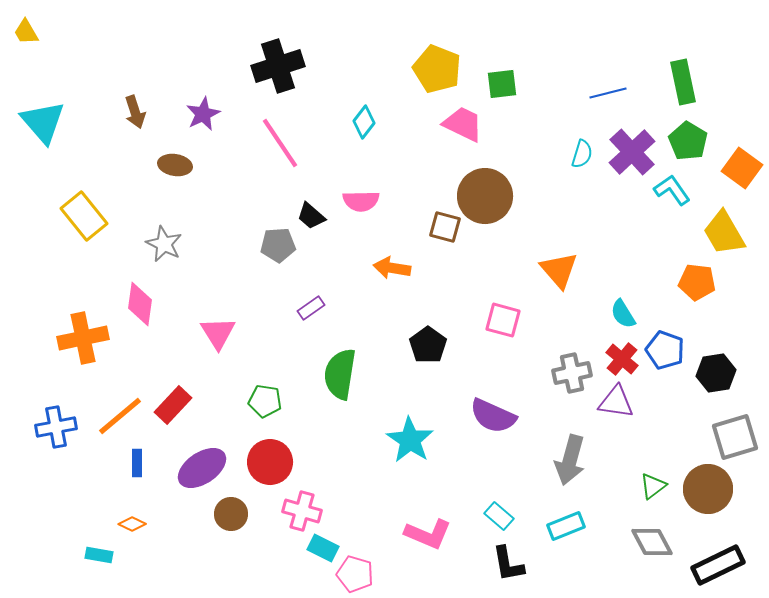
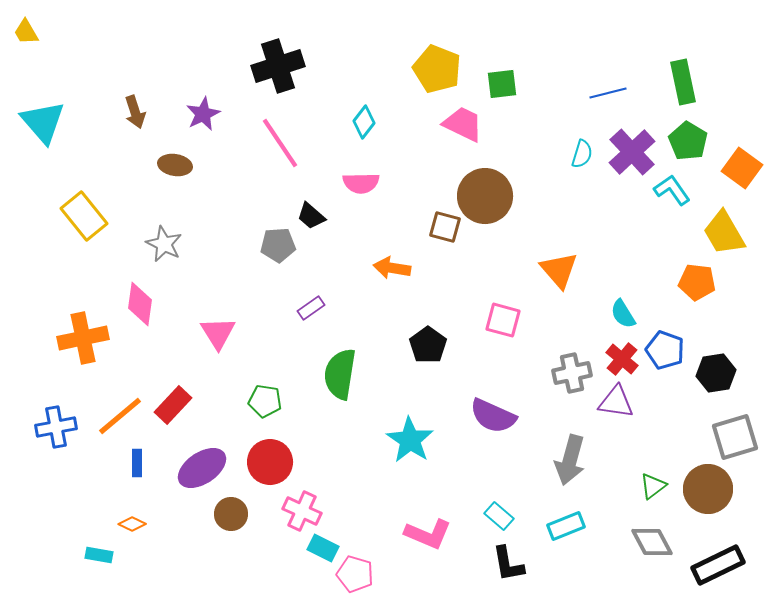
pink semicircle at (361, 201): moved 18 px up
pink cross at (302, 511): rotated 9 degrees clockwise
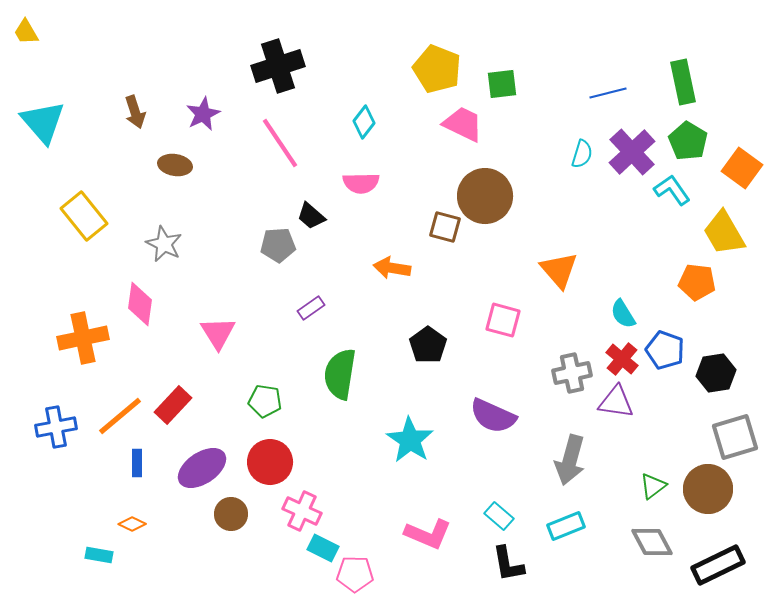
pink pentagon at (355, 574): rotated 15 degrees counterclockwise
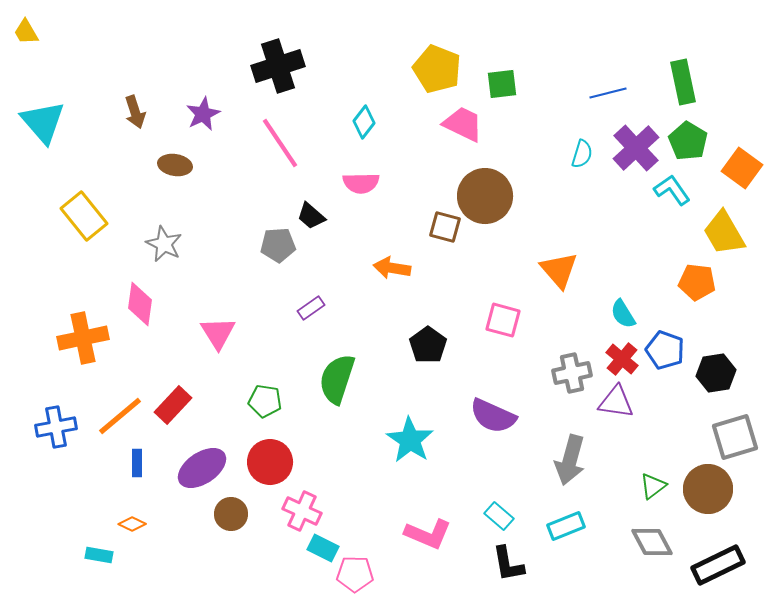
purple cross at (632, 152): moved 4 px right, 4 px up
green semicircle at (340, 374): moved 3 px left, 5 px down; rotated 9 degrees clockwise
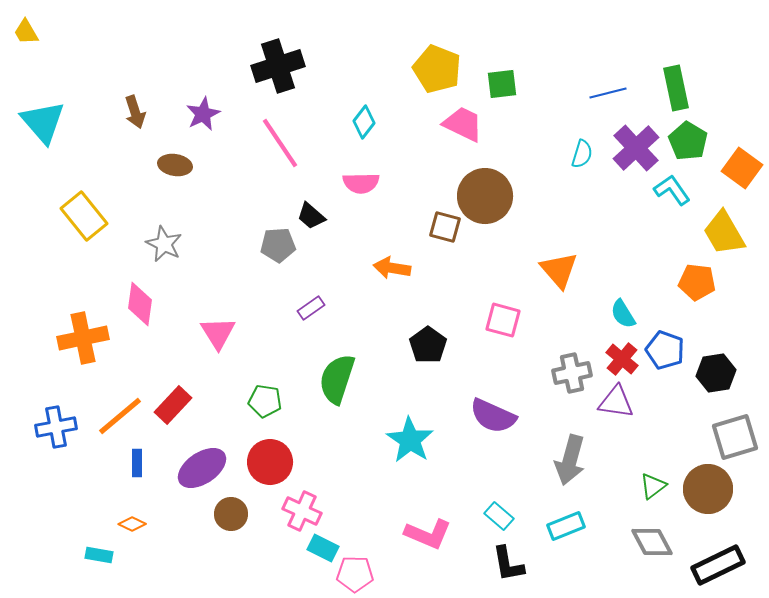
green rectangle at (683, 82): moved 7 px left, 6 px down
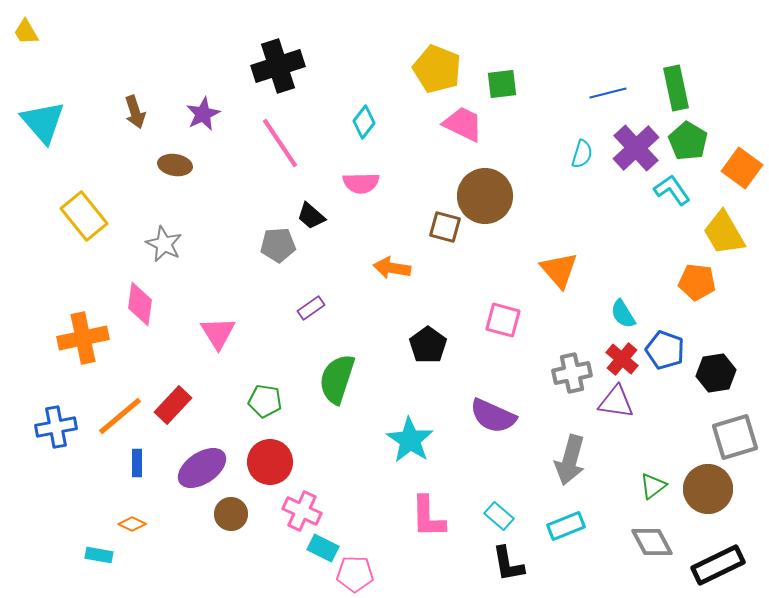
pink L-shape at (428, 534): moved 17 px up; rotated 66 degrees clockwise
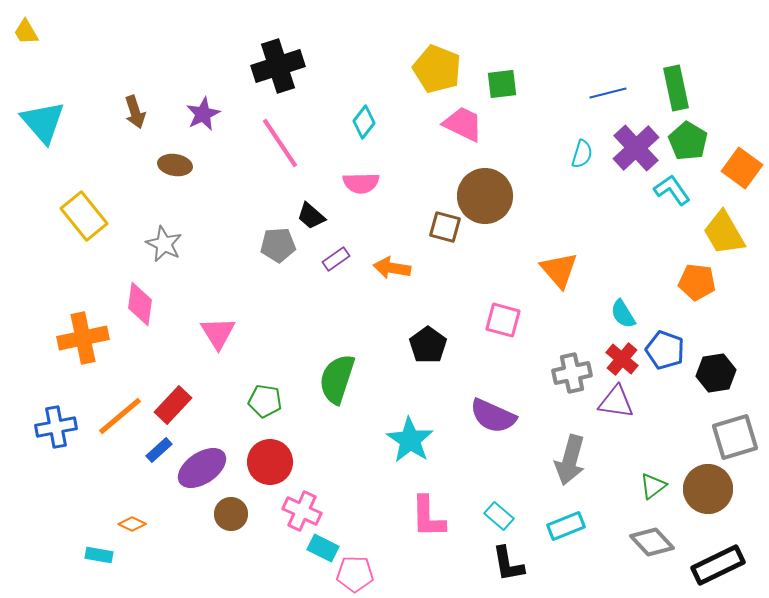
purple rectangle at (311, 308): moved 25 px right, 49 px up
blue rectangle at (137, 463): moved 22 px right, 13 px up; rotated 48 degrees clockwise
gray diamond at (652, 542): rotated 15 degrees counterclockwise
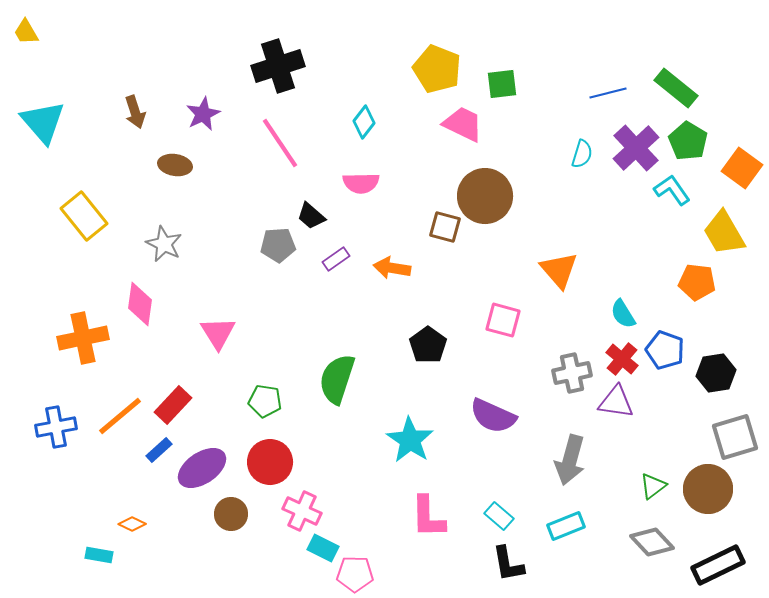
green rectangle at (676, 88): rotated 39 degrees counterclockwise
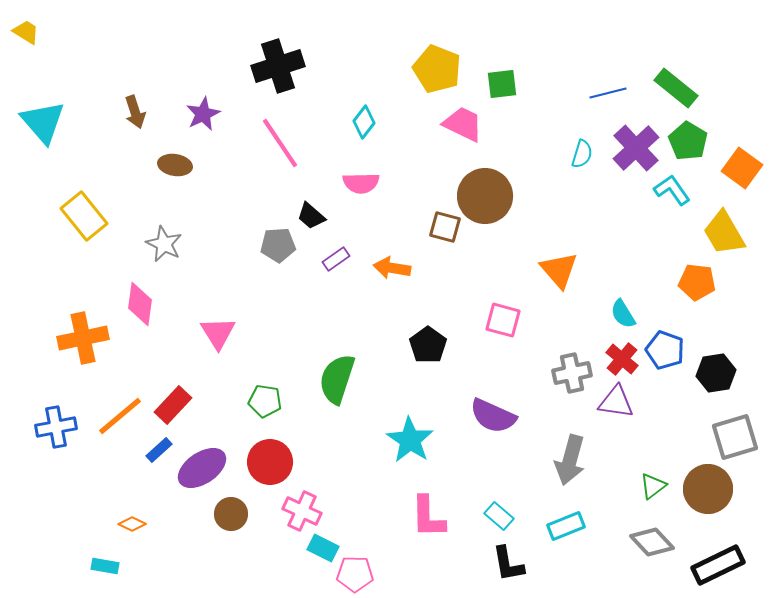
yellow trapezoid at (26, 32): rotated 152 degrees clockwise
cyan rectangle at (99, 555): moved 6 px right, 11 px down
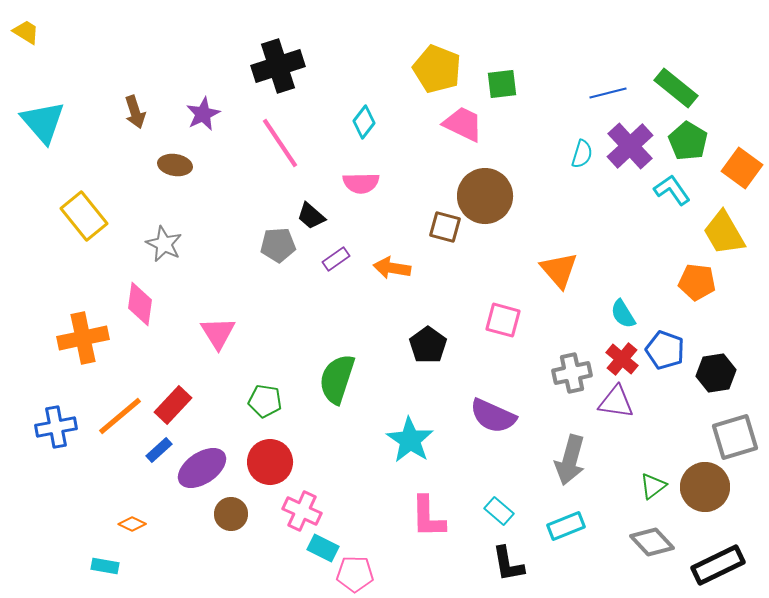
purple cross at (636, 148): moved 6 px left, 2 px up
brown circle at (708, 489): moved 3 px left, 2 px up
cyan rectangle at (499, 516): moved 5 px up
